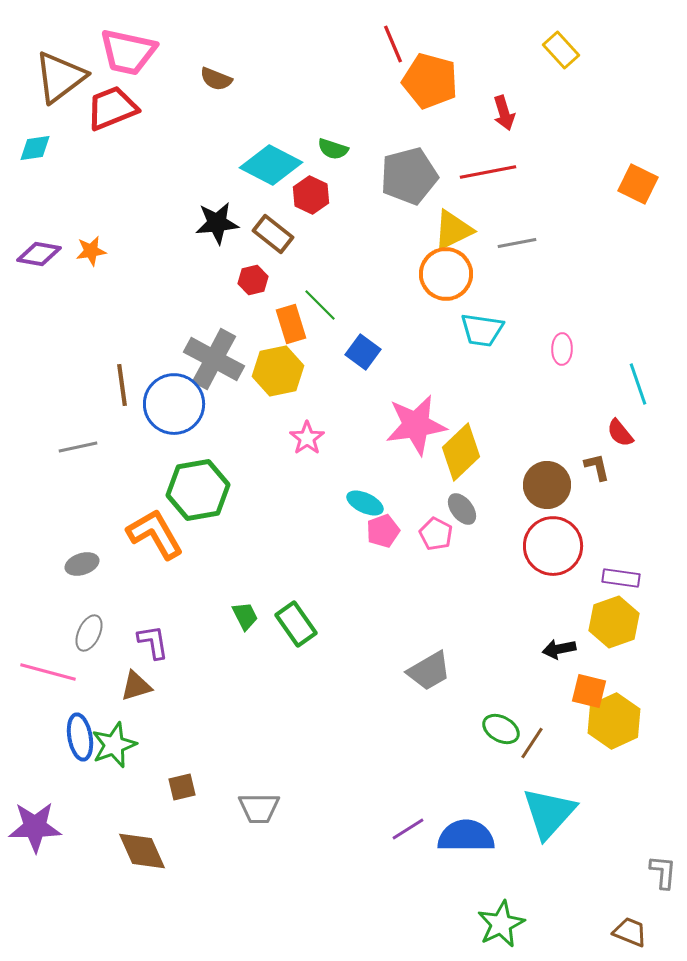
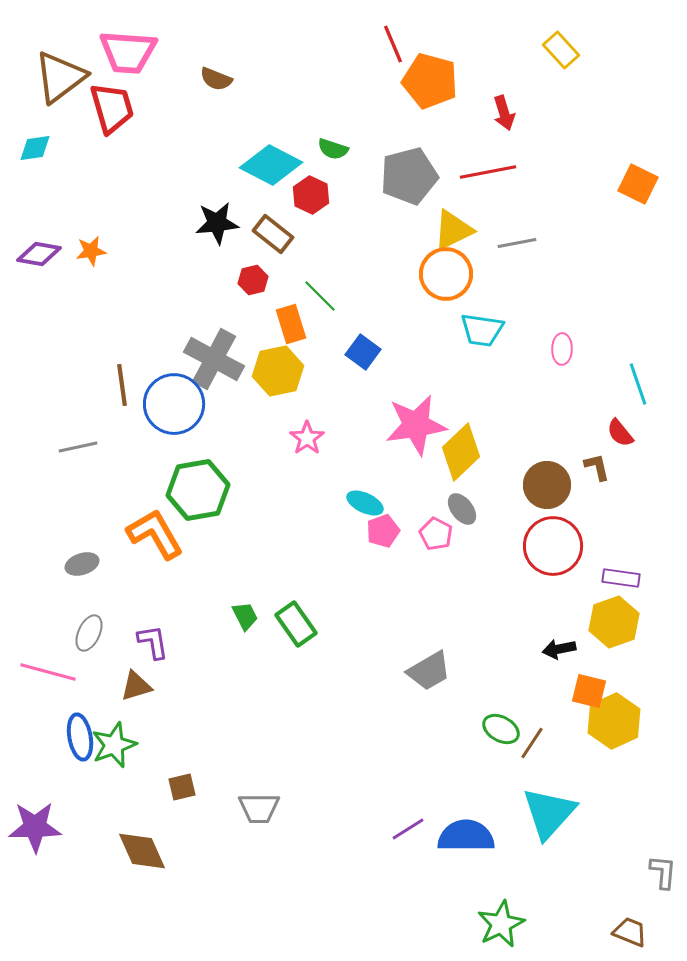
pink trapezoid at (128, 52): rotated 8 degrees counterclockwise
red trapezoid at (112, 108): rotated 96 degrees clockwise
green line at (320, 305): moved 9 px up
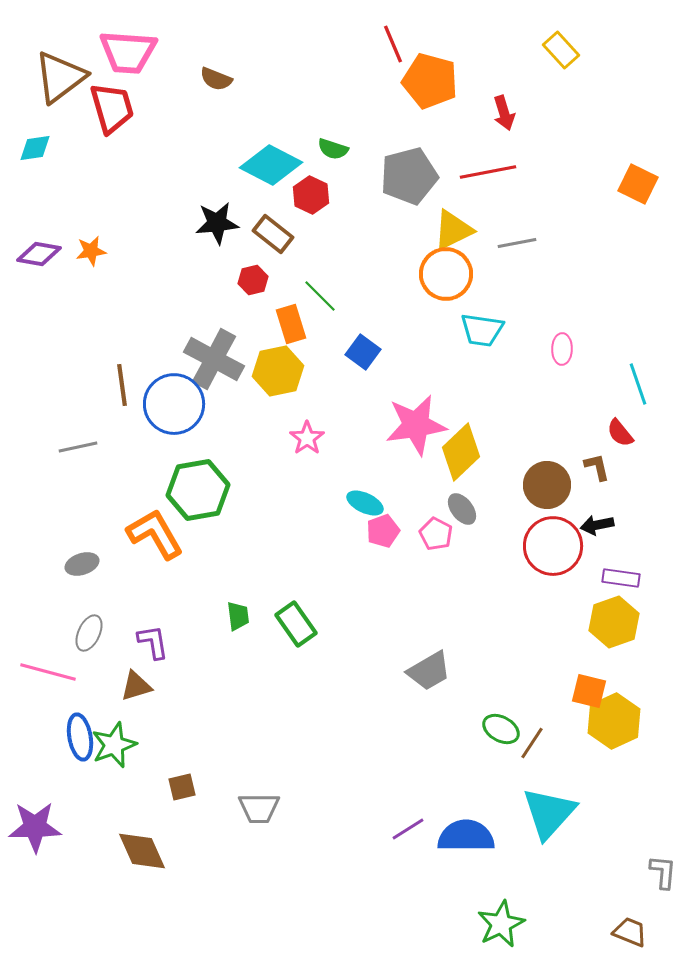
green trapezoid at (245, 616): moved 7 px left; rotated 20 degrees clockwise
black arrow at (559, 649): moved 38 px right, 124 px up
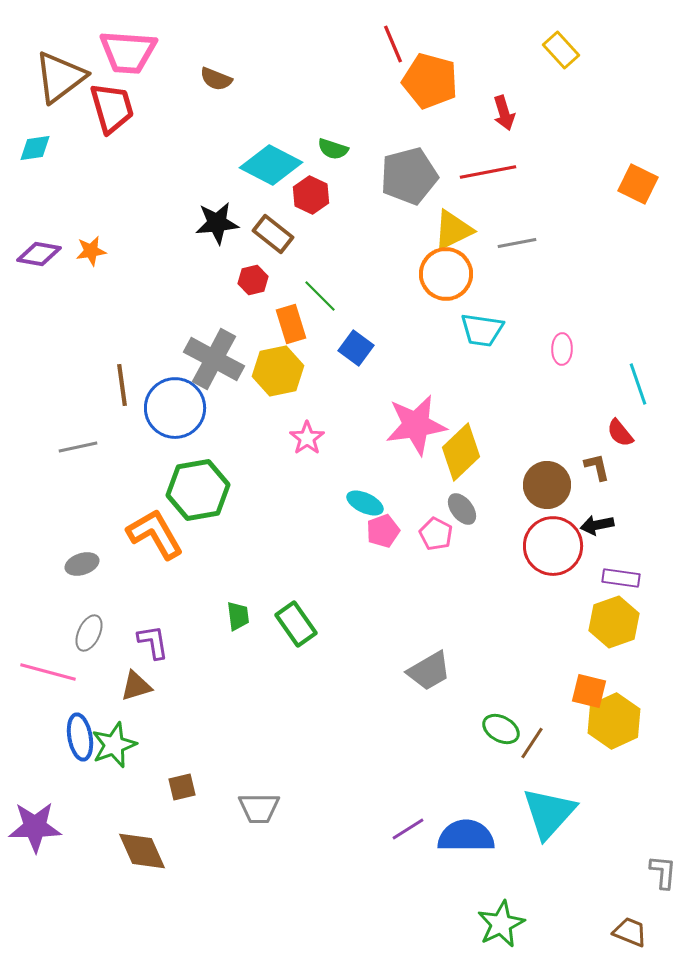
blue square at (363, 352): moved 7 px left, 4 px up
blue circle at (174, 404): moved 1 px right, 4 px down
